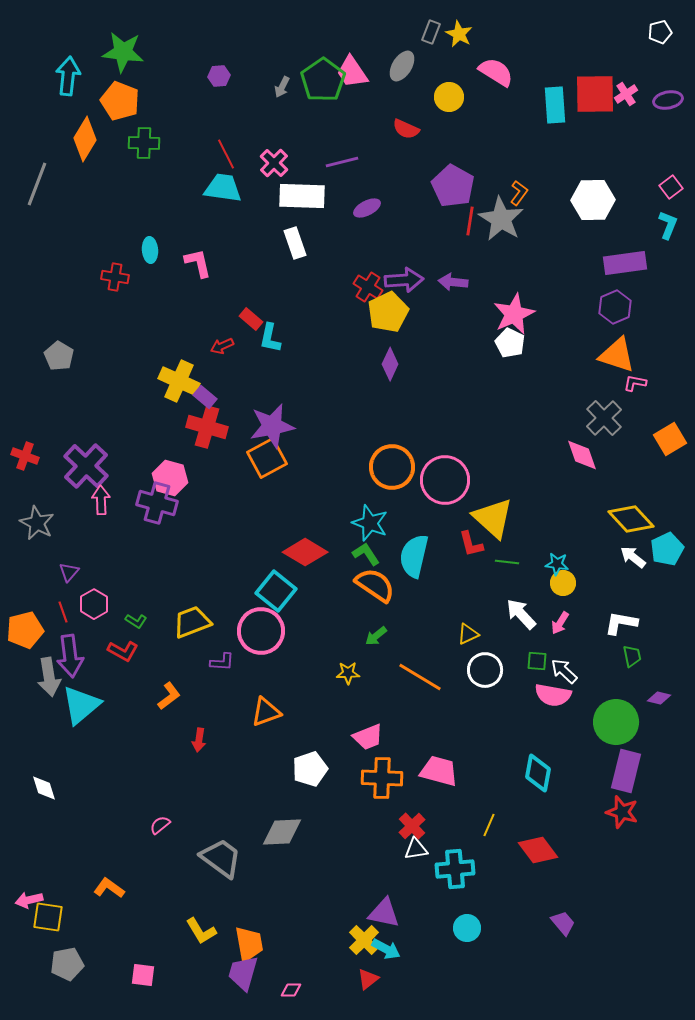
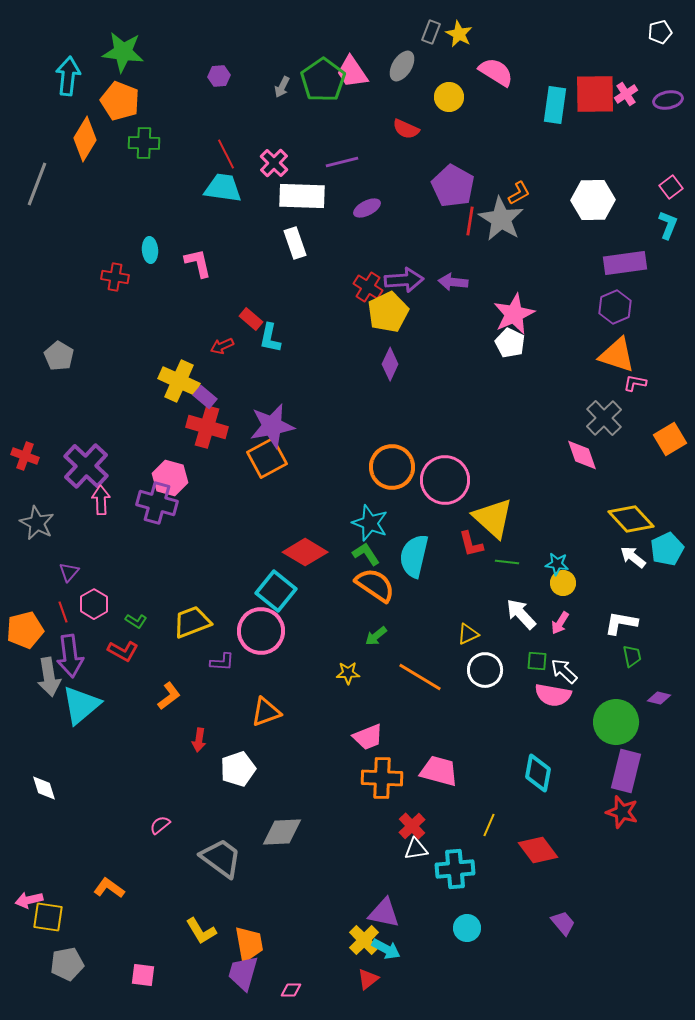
cyan rectangle at (555, 105): rotated 12 degrees clockwise
orange L-shape at (519, 193): rotated 25 degrees clockwise
white pentagon at (310, 769): moved 72 px left
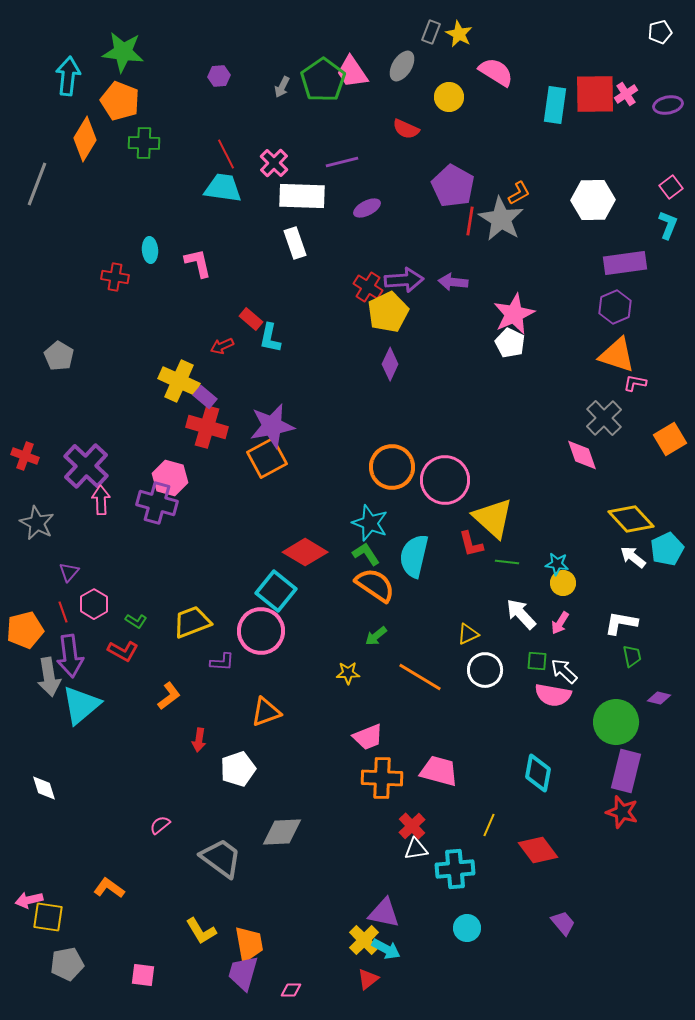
purple ellipse at (668, 100): moved 5 px down
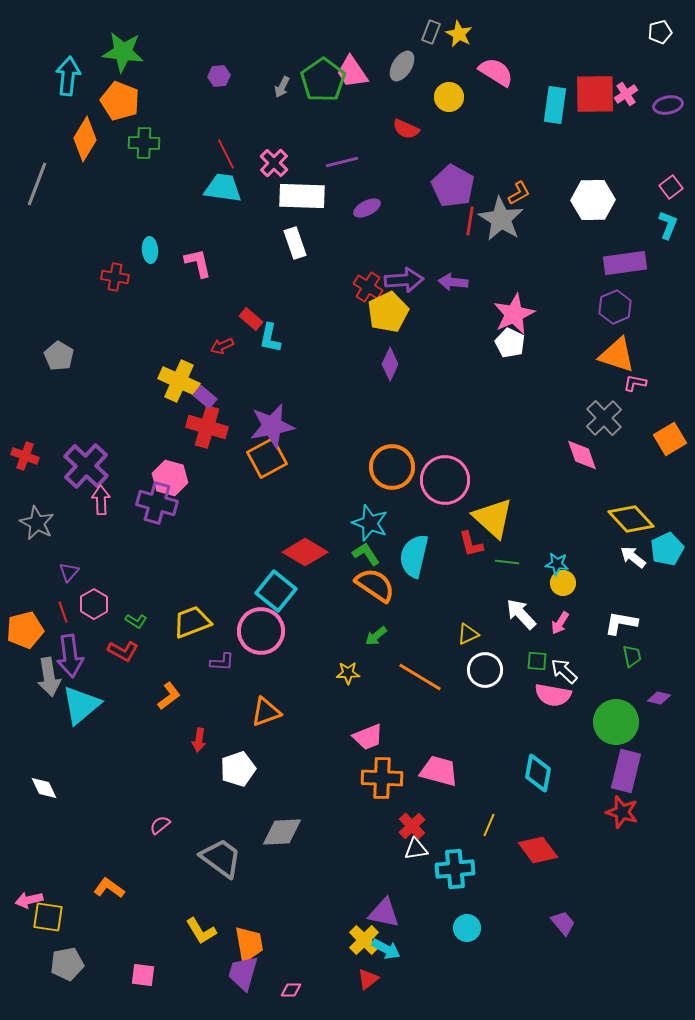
white diamond at (44, 788): rotated 8 degrees counterclockwise
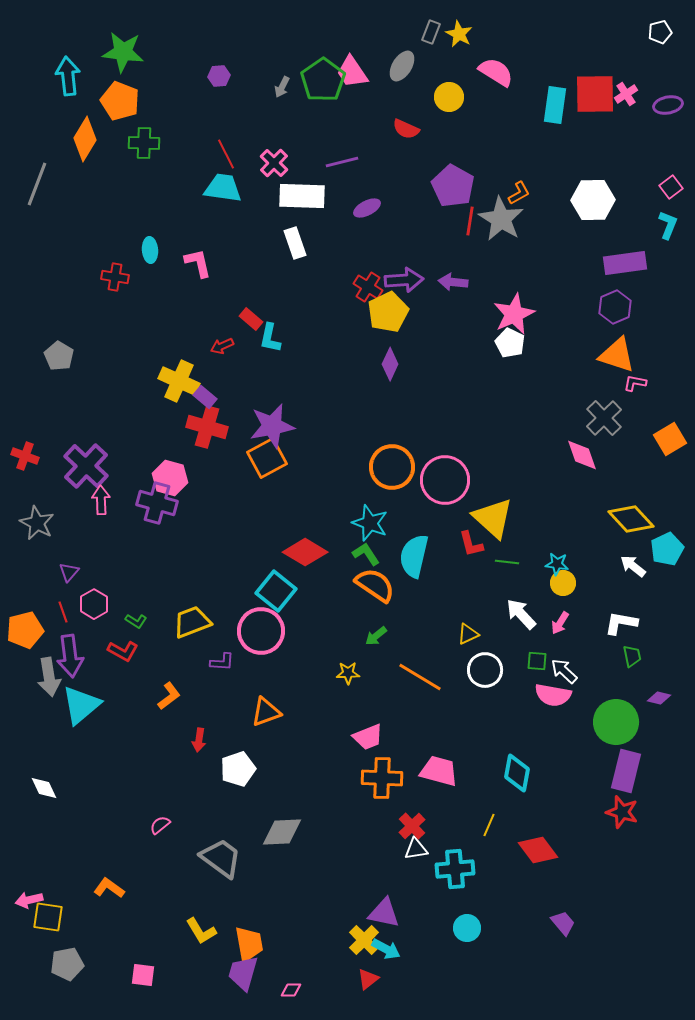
cyan arrow at (68, 76): rotated 12 degrees counterclockwise
white arrow at (633, 557): moved 9 px down
cyan diamond at (538, 773): moved 21 px left
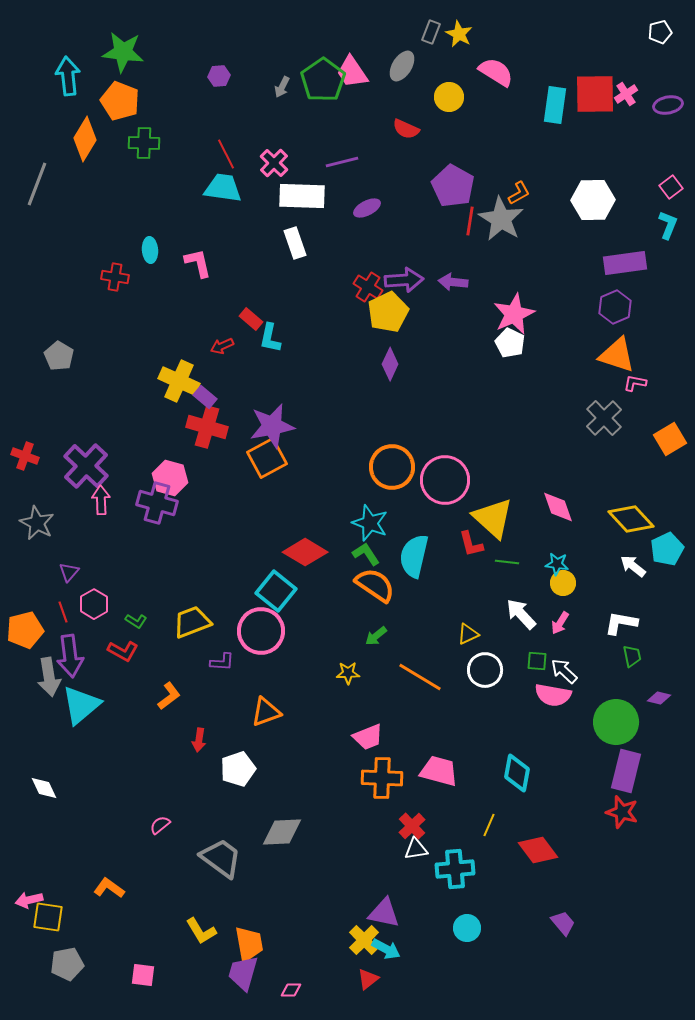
pink diamond at (582, 455): moved 24 px left, 52 px down
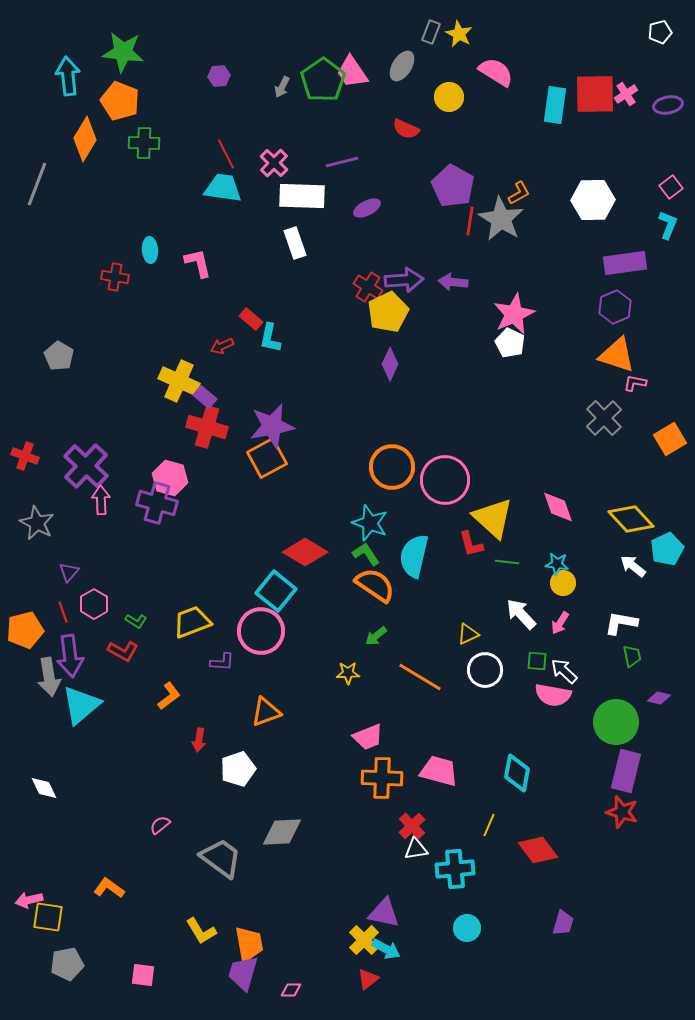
purple trapezoid at (563, 923): rotated 56 degrees clockwise
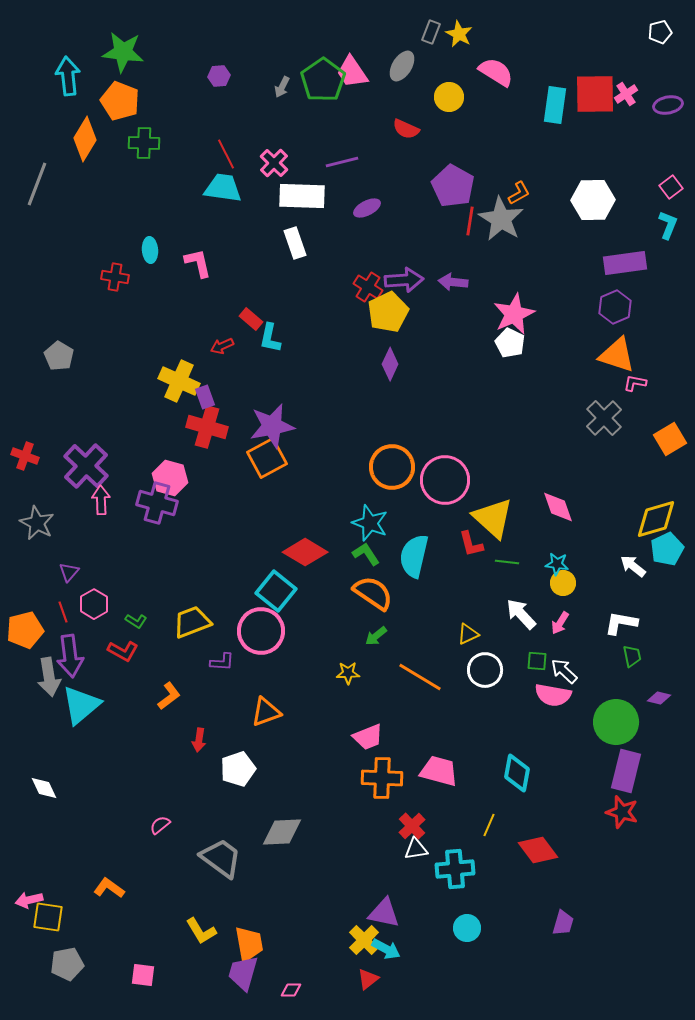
purple rectangle at (205, 397): rotated 30 degrees clockwise
yellow diamond at (631, 519): moved 25 px right; rotated 63 degrees counterclockwise
orange semicircle at (375, 585): moved 2 px left, 8 px down
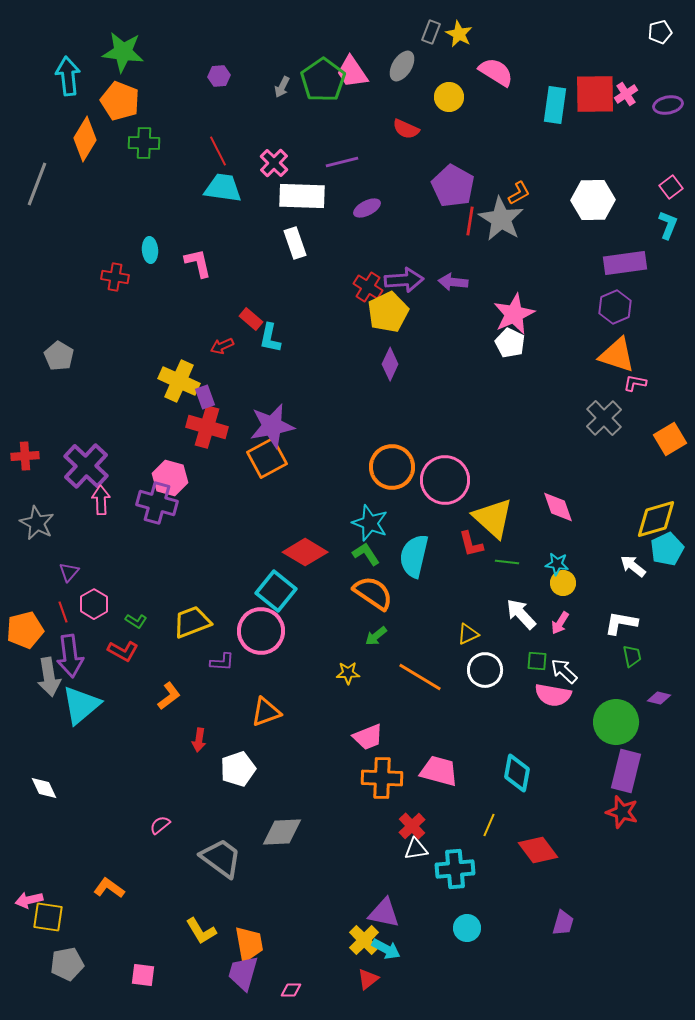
red line at (226, 154): moved 8 px left, 3 px up
red cross at (25, 456): rotated 24 degrees counterclockwise
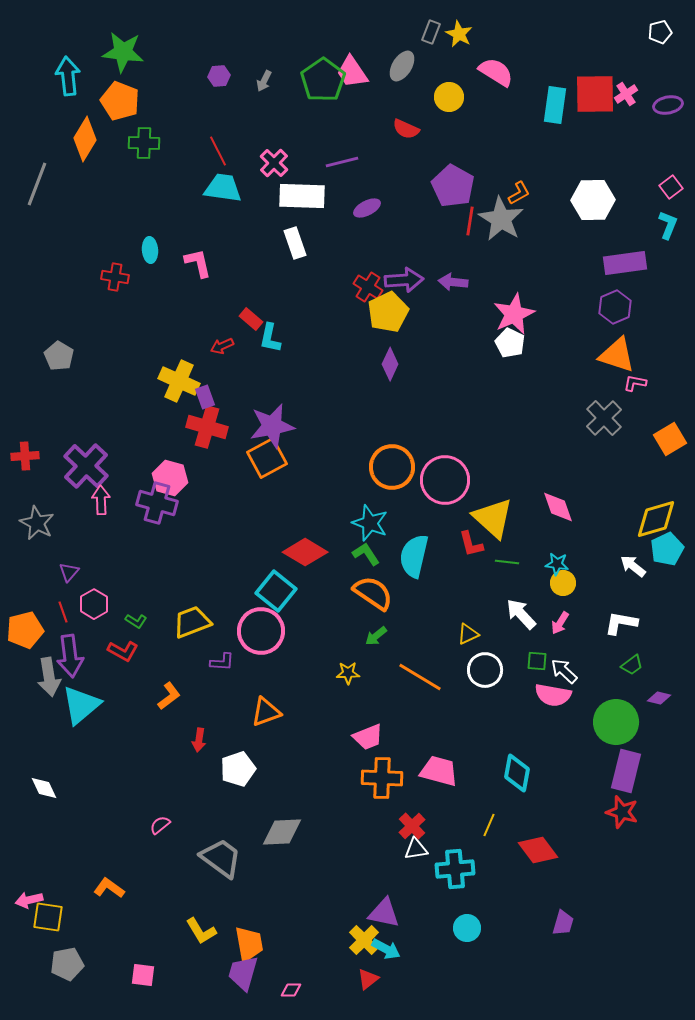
gray arrow at (282, 87): moved 18 px left, 6 px up
green trapezoid at (632, 656): moved 9 px down; rotated 65 degrees clockwise
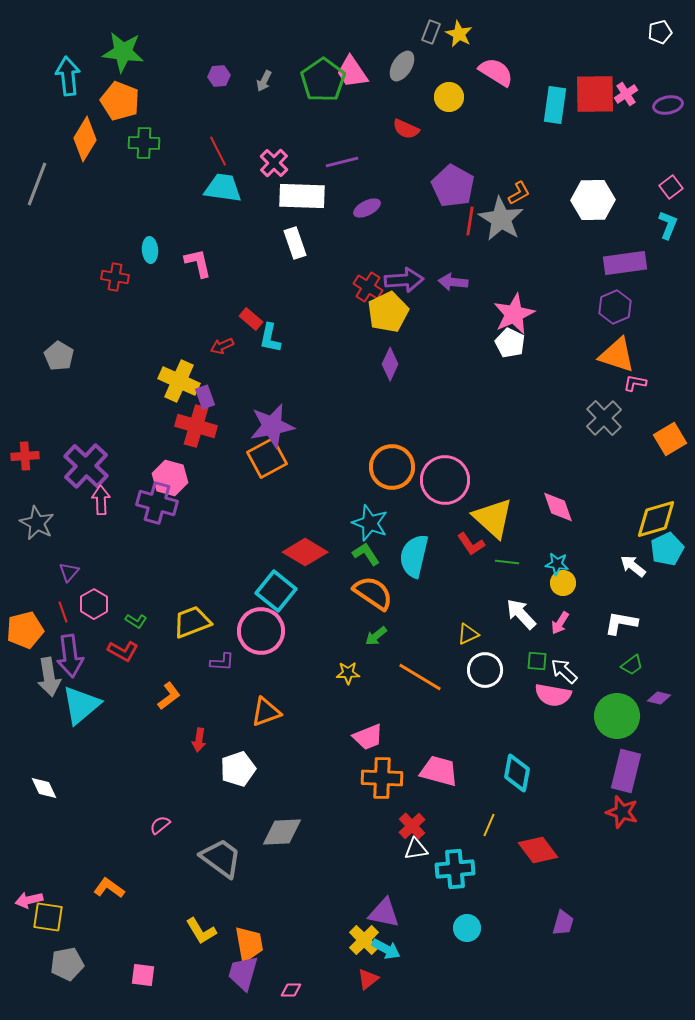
red cross at (207, 427): moved 11 px left, 1 px up
red L-shape at (471, 544): rotated 20 degrees counterclockwise
green circle at (616, 722): moved 1 px right, 6 px up
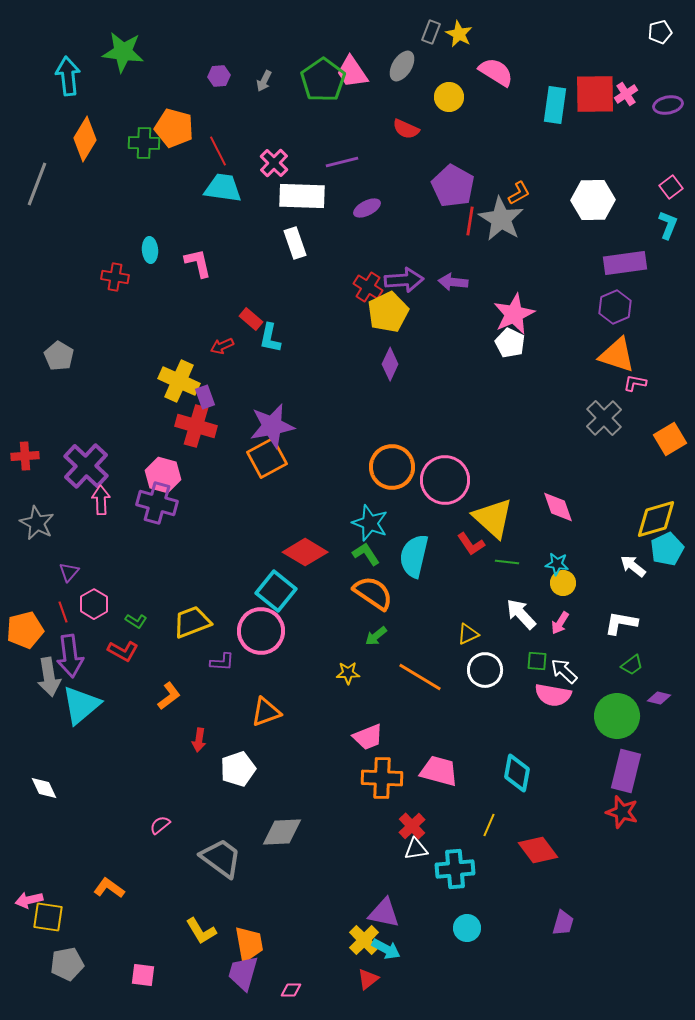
orange pentagon at (120, 101): moved 54 px right, 27 px down; rotated 6 degrees counterclockwise
pink hexagon at (170, 478): moved 7 px left, 3 px up
